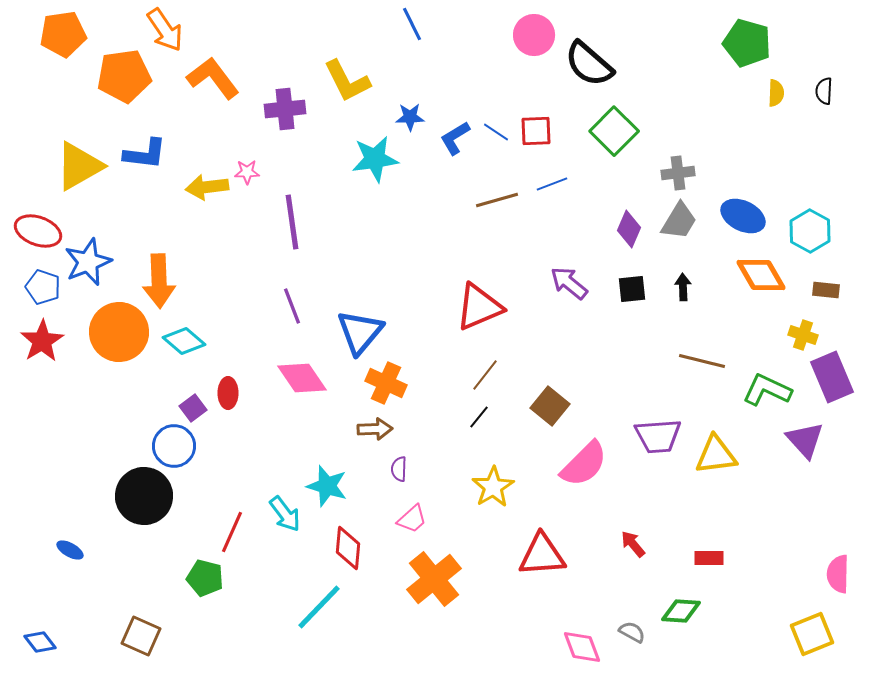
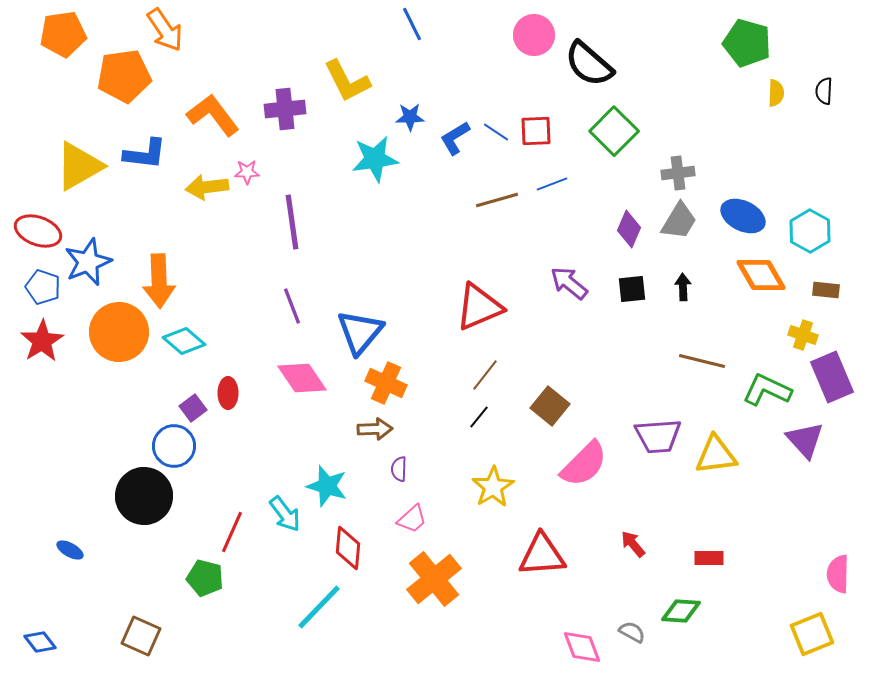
orange L-shape at (213, 78): moved 37 px down
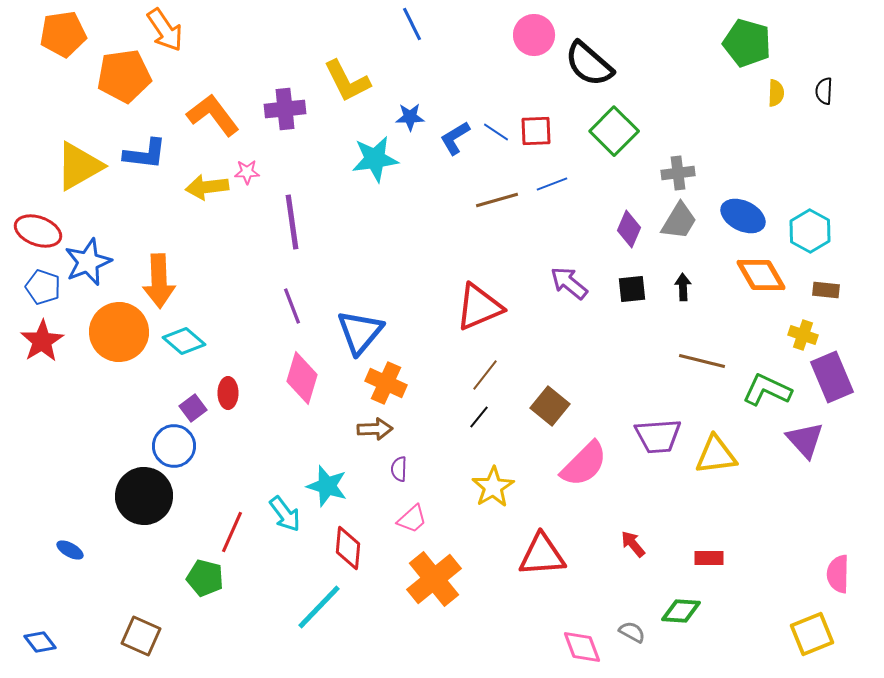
pink diamond at (302, 378): rotated 51 degrees clockwise
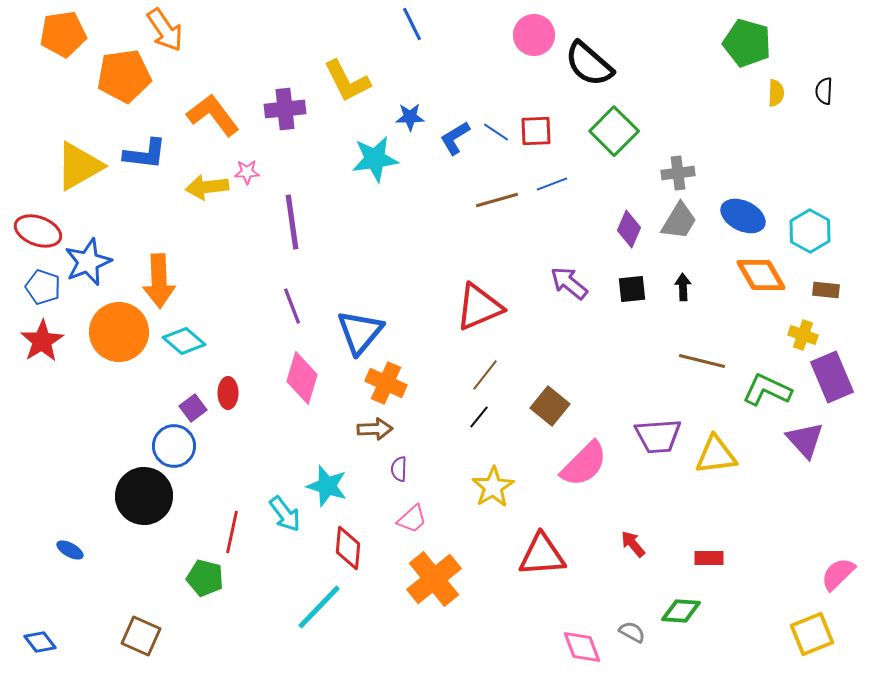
red line at (232, 532): rotated 12 degrees counterclockwise
pink semicircle at (838, 574): rotated 45 degrees clockwise
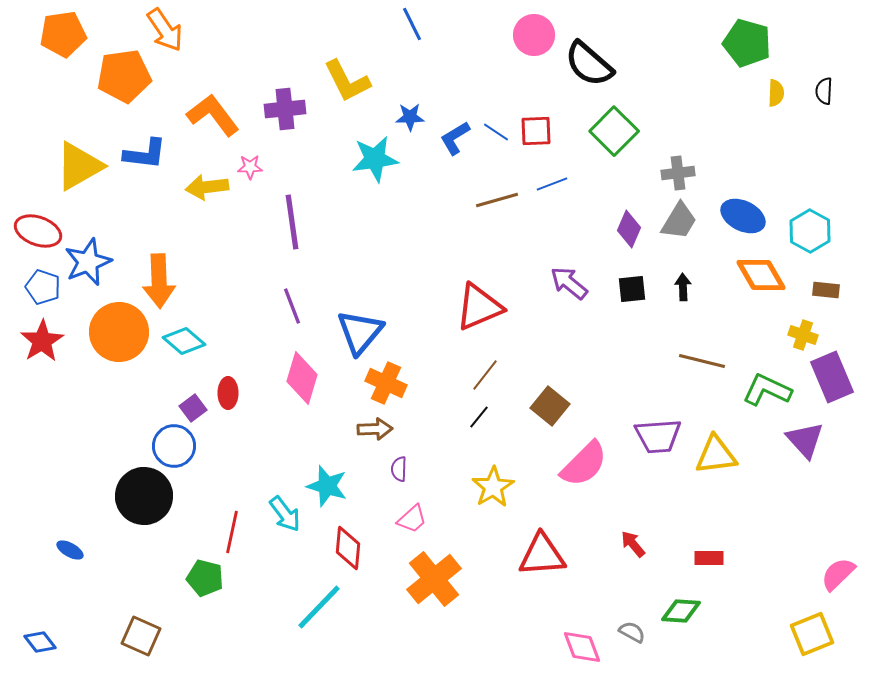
pink star at (247, 172): moved 3 px right, 5 px up
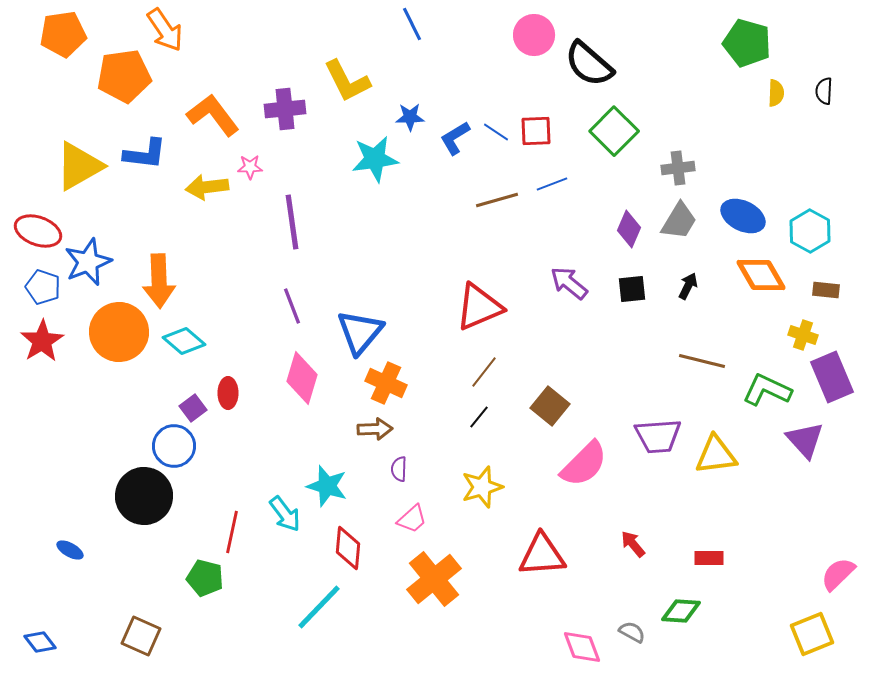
gray cross at (678, 173): moved 5 px up
black arrow at (683, 287): moved 5 px right, 1 px up; rotated 28 degrees clockwise
brown line at (485, 375): moved 1 px left, 3 px up
yellow star at (493, 487): moved 11 px left; rotated 15 degrees clockwise
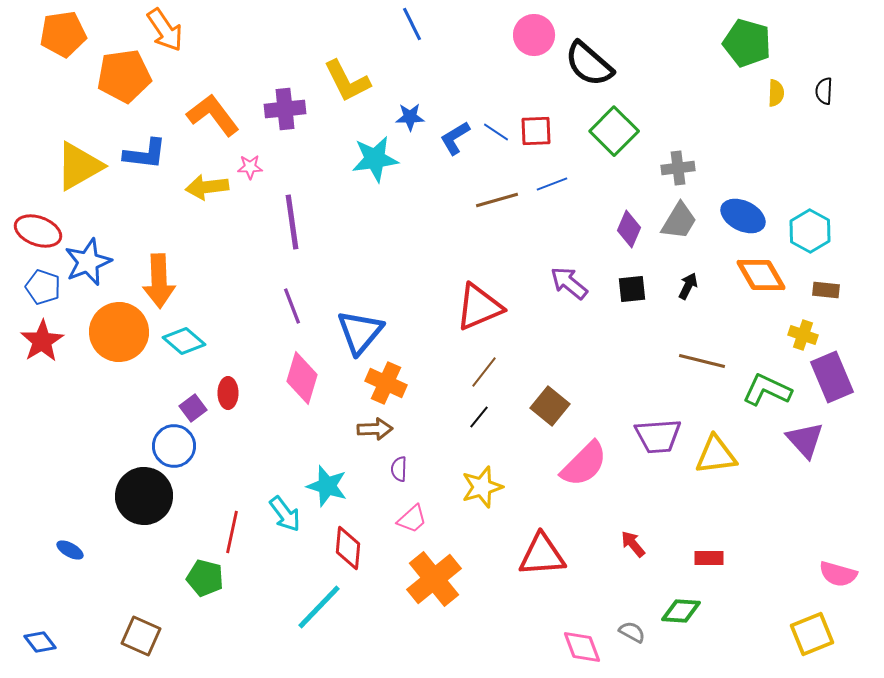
pink semicircle at (838, 574): rotated 120 degrees counterclockwise
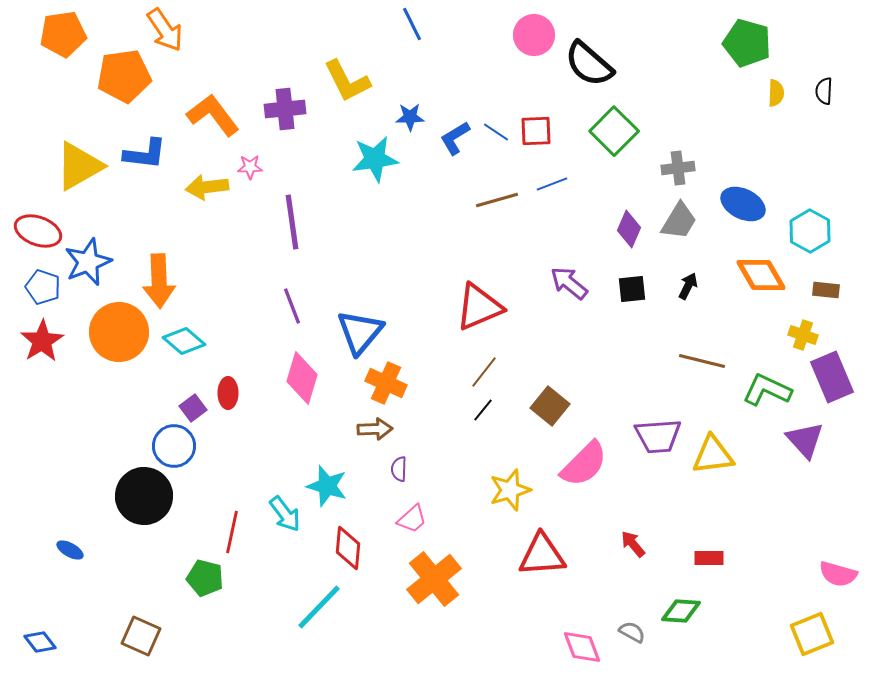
blue ellipse at (743, 216): moved 12 px up
black line at (479, 417): moved 4 px right, 7 px up
yellow triangle at (716, 455): moved 3 px left
yellow star at (482, 487): moved 28 px right, 3 px down
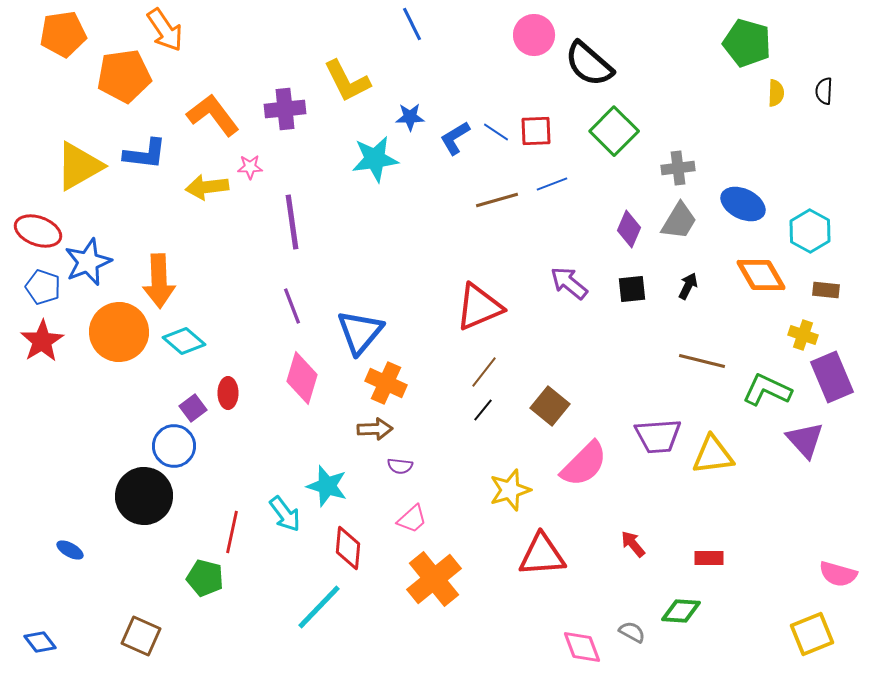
purple semicircle at (399, 469): moved 1 px right, 3 px up; rotated 85 degrees counterclockwise
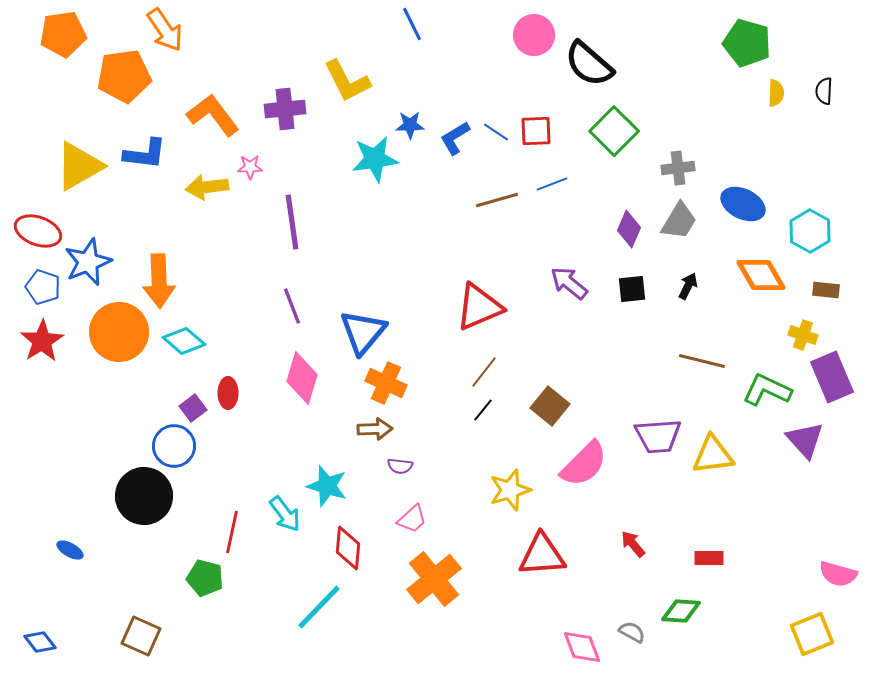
blue star at (410, 117): moved 8 px down
blue triangle at (360, 332): moved 3 px right
